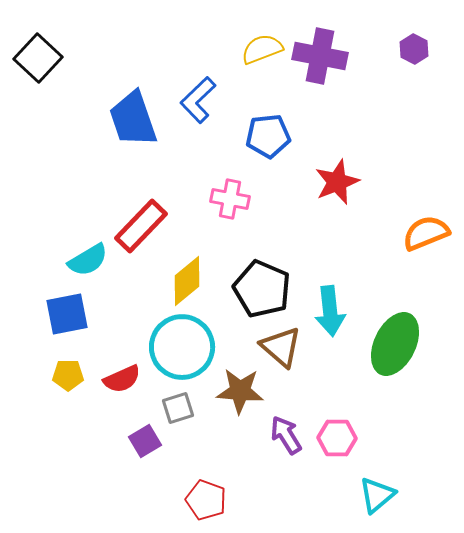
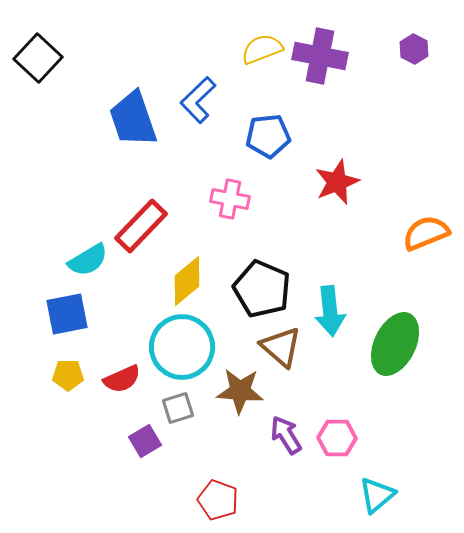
red pentagon: moved 12 px right
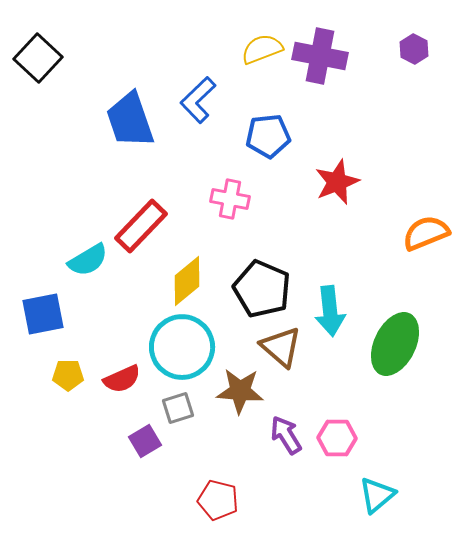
blue trapezoid: moved 3 px left, 1 px down
blue square: moved 24 px left
red pentagon: rotated 6 degrees counterclockwise
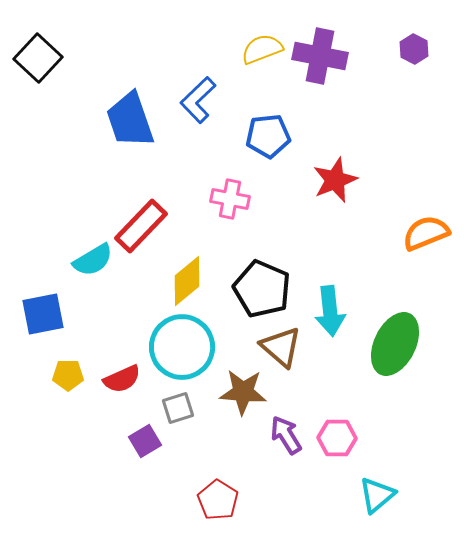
red star: moved 2 px left, 2 px up
cyan semicircle: moved 5 px right
brown star: moved 3 px right, 1 px down
red pentagon: rotated 18 degrees clockwise
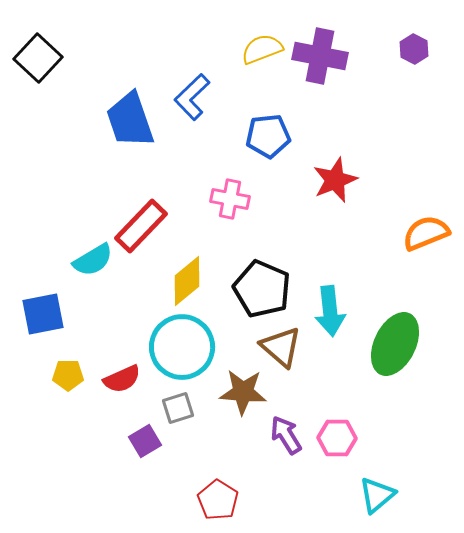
blue L-shape: moved 6 px left, 3 px up
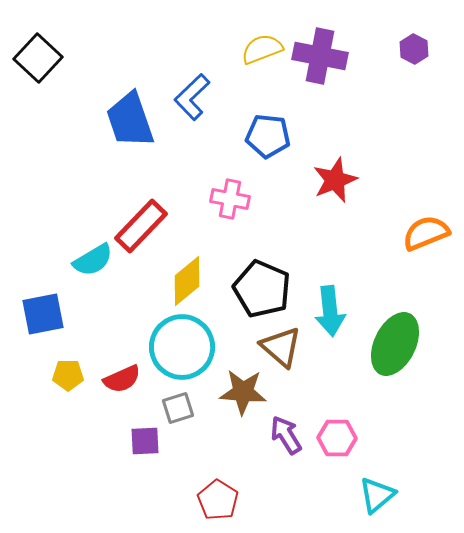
blue pentagon: rotated 12 degrees clockwise
purple square: rotated 28 degrees clockwise
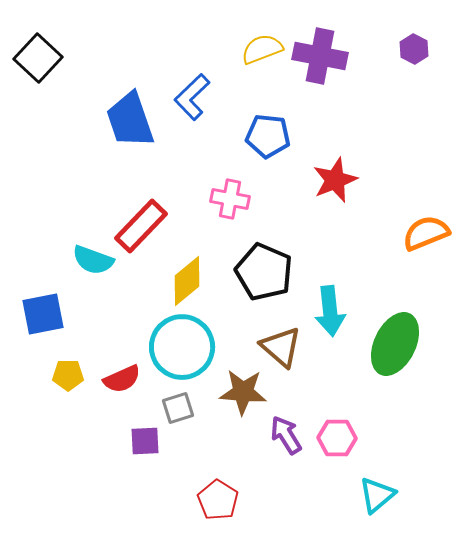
cyan semicircle: rotated 51 degrees clockwise
black pentagon: moved 2 px right, 17 px up
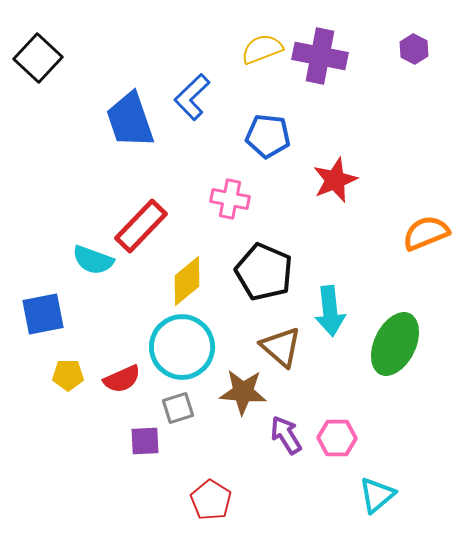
red pentagon: moved 7 px left
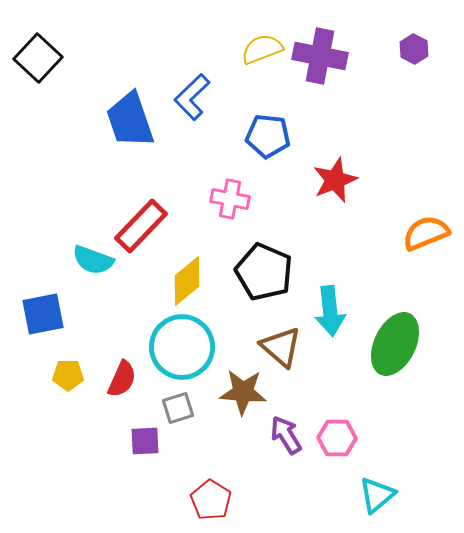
red semicircle: rotated 42 degrees counterclockwise
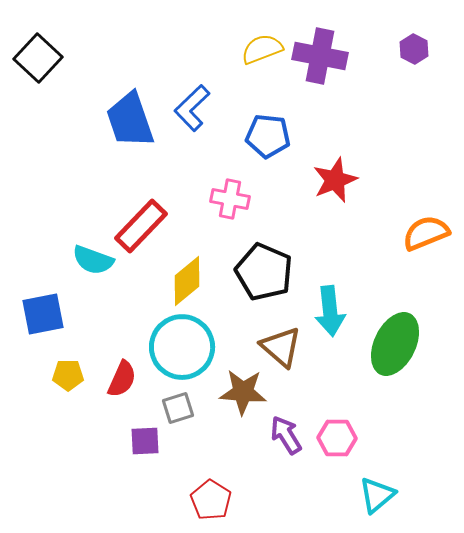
blue L-shape: moved 11 px down
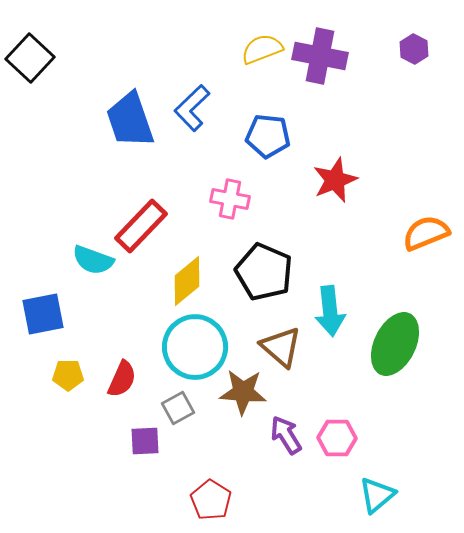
black square: moved 8 px left
cyan circle: moved 13 px right
gray square: rotated 12 degrees counterclockwise
